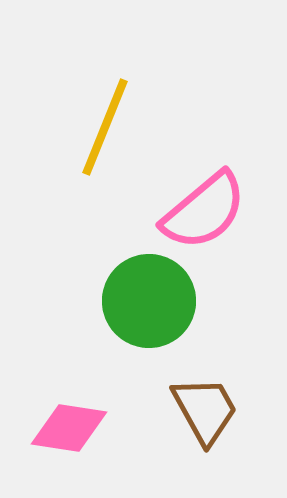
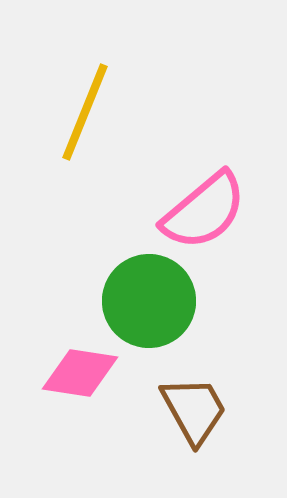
yellow line: moved 20 px left, 15 px up
brown trapezoid: moved 11 px left
pink diamond: moved 11 px right, 55 px up
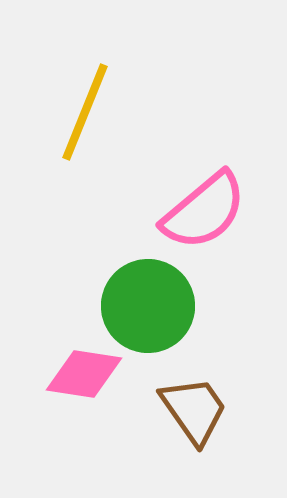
green circle: moved 1 px left, 5 px down
pink diamond: moved 4 px right, 1 px down
brown trapezoid: rotated 6 degrees counterclockwise
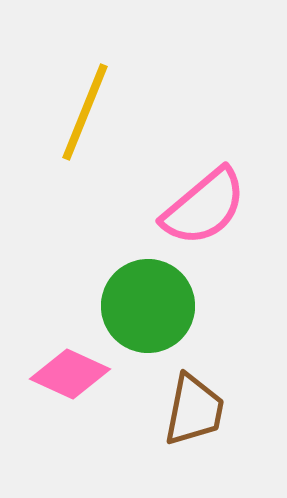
pink semicircle: moved 4 px up
pink diamond: moved 14 px left; rotated 16 degrees clockwise
brown trapezoid: rotated 46 degrees clockwise
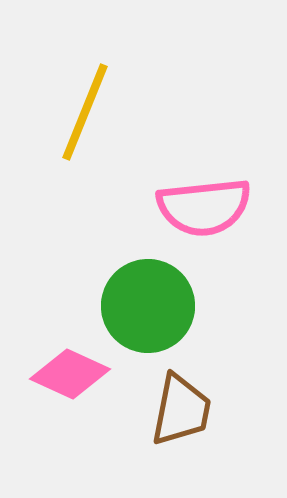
pink semicircle: rotated 34 degrees clockwise
brown trapezoid: moved 13 px left
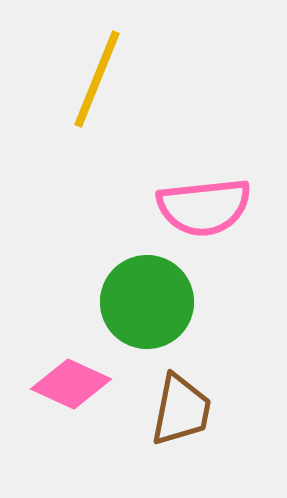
yellow line: moved 12 px right, 33 px up
green circle: moved 1 px left, 4 px up
pink diamond: moved 1 px right, 10 px down
